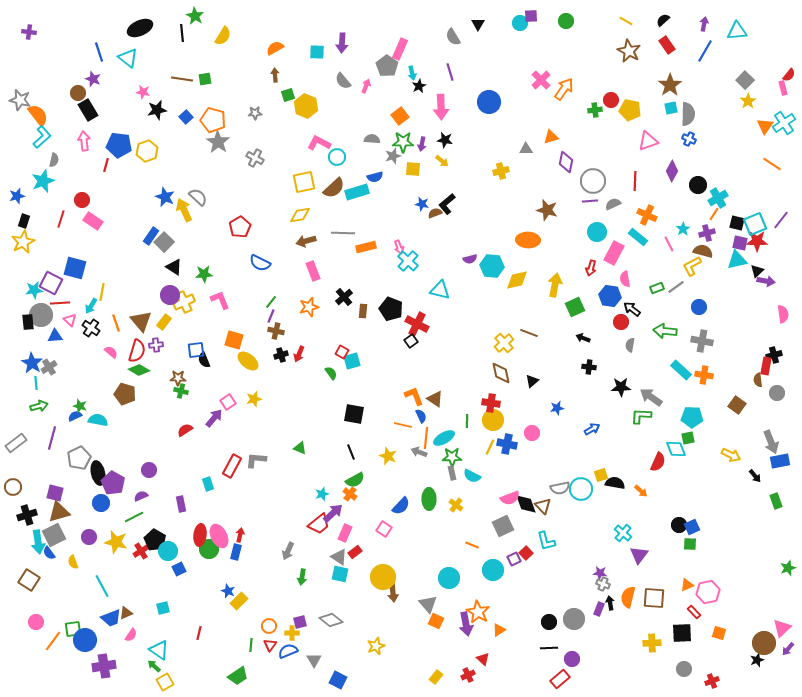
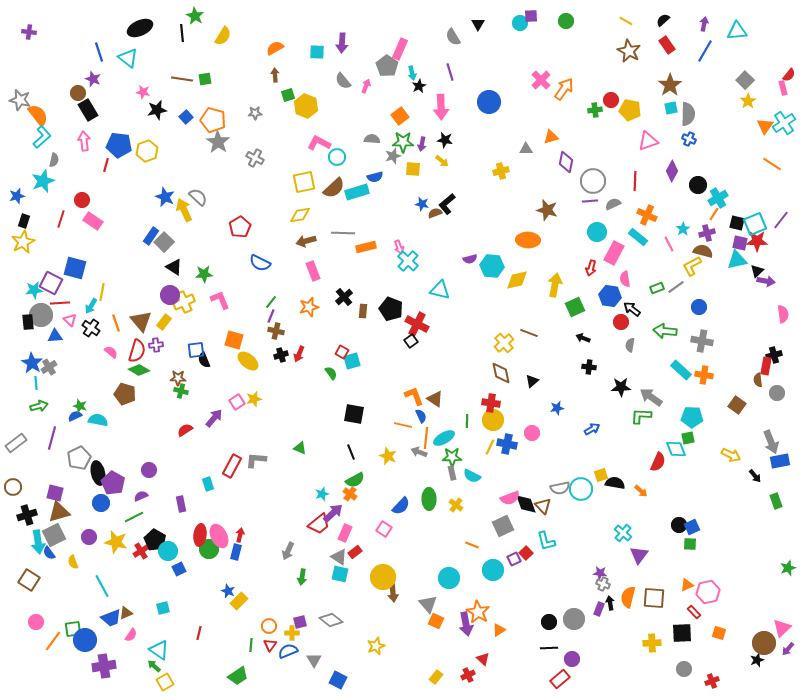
pink square at (228, 402): moved 9 px right
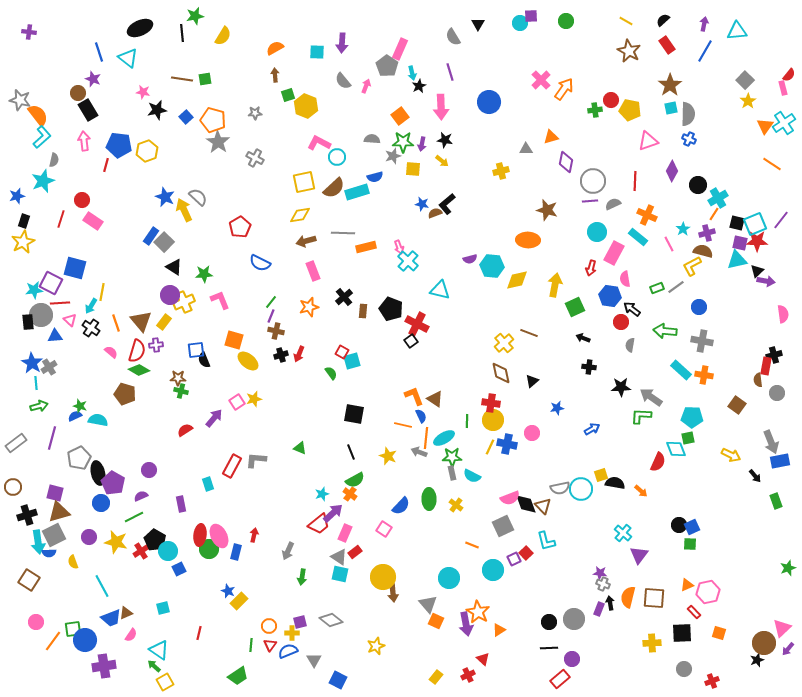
green star at (195, 16): rotated 30 degrees clockwise
red arrow at (240, 535): moved 14 px right
blue semicircle at (49, 553): rotated 56 degrees counterclockwise
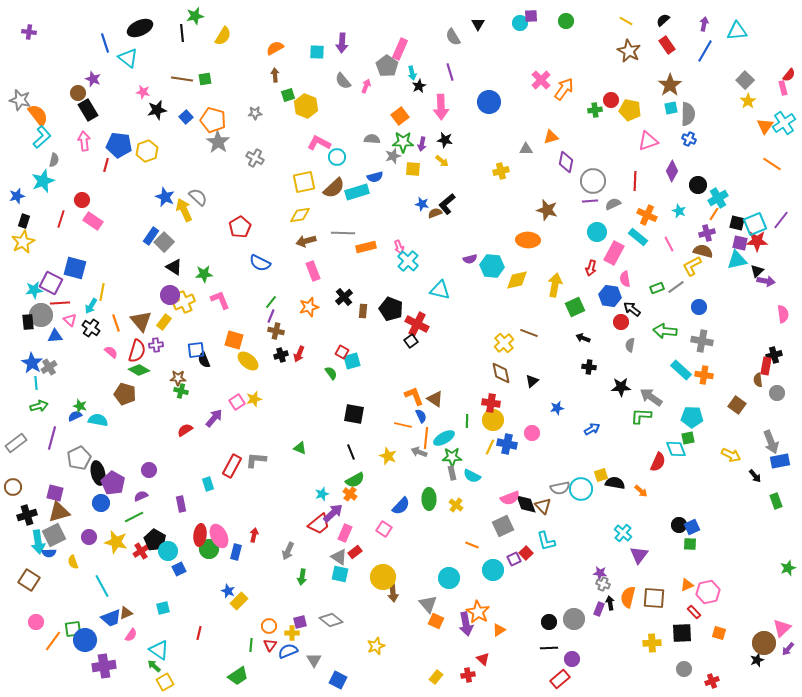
blue line at (99, 52): moved 6 px right, 9 px up
cyan star at (683, 229): moved 4 px left, 18 px up; rotated 16 degrees counterclockwise
red cross at (468, 675): rotated 16 degrees clockwise
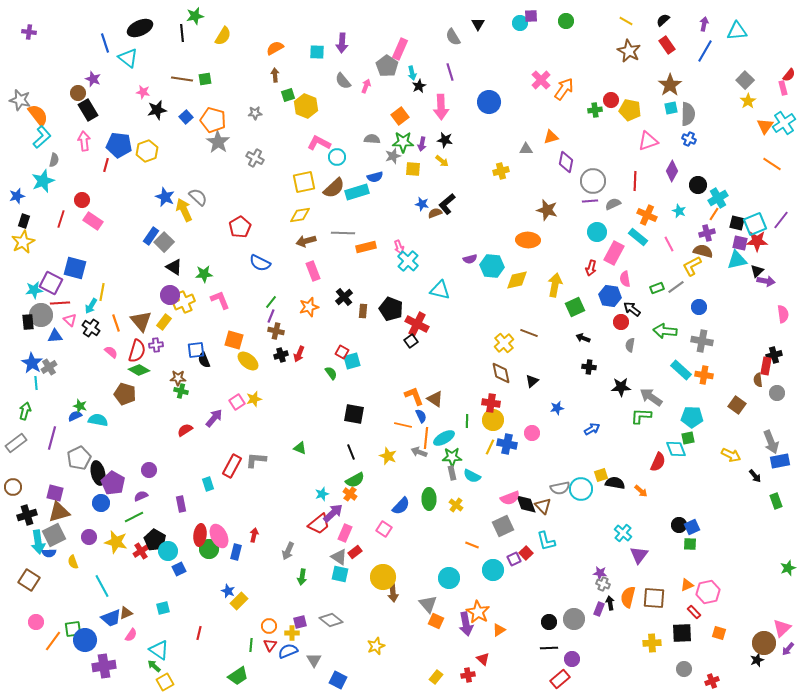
green arrow at (39, 406): moved 14 px left, 5 px down; rotated 60 degrees counterclockwise
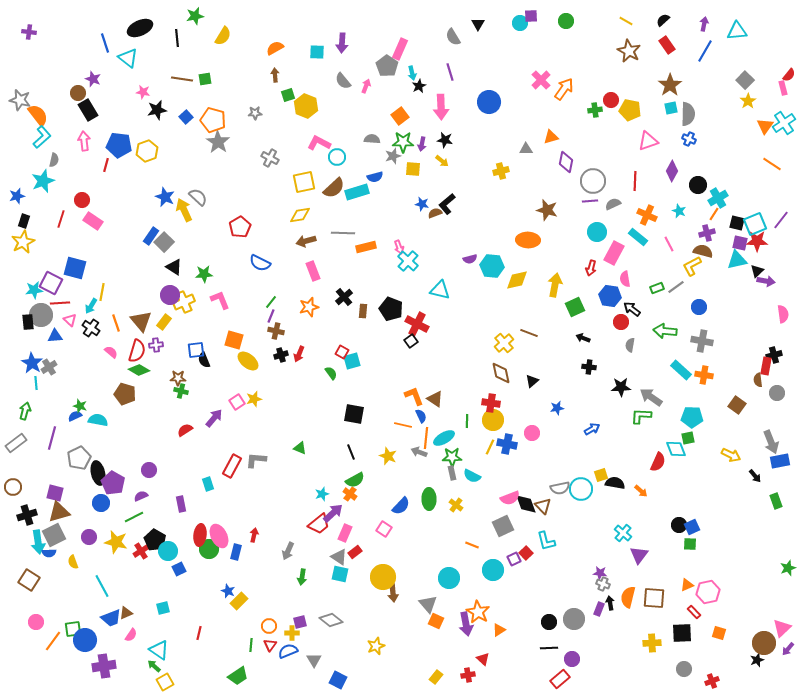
black line at (182, 33): moved 5 px left, 5 px down
gray cross at (255, 158): moved 15 px right
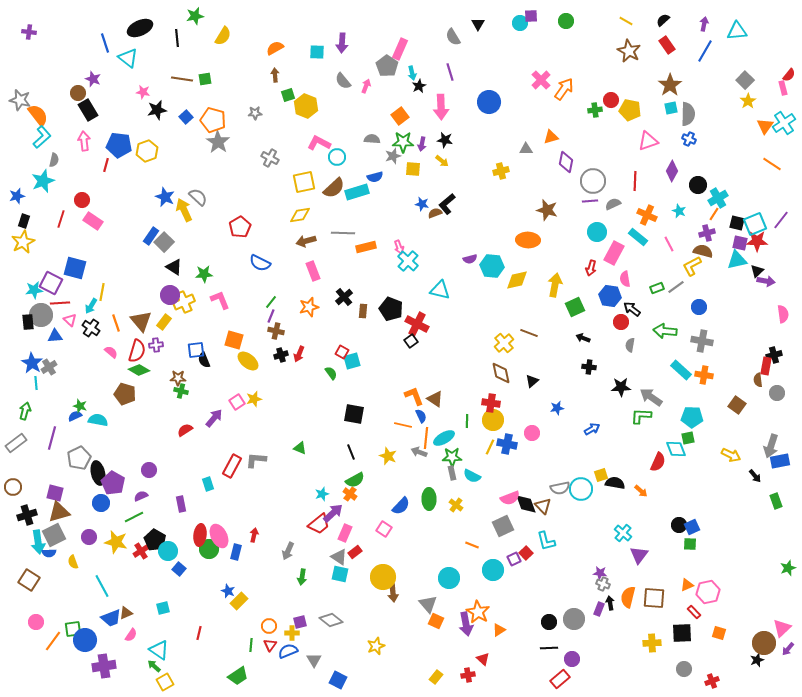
gray arrow at (771, 442): moved 4 px down; rotated 40 degrees clockwise
blue square at (179, 569): rotated 24 degrees counterclockwise
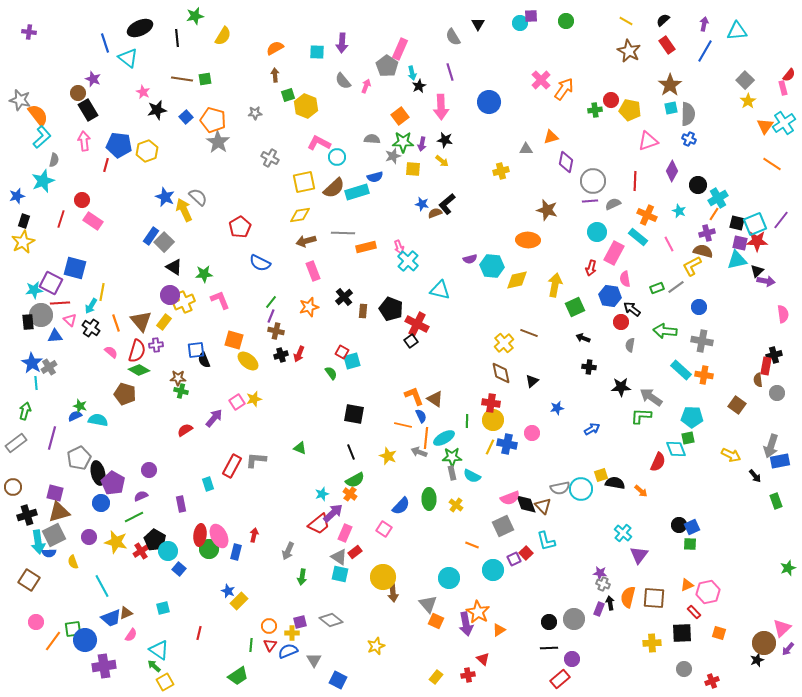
pink star at (143, 92): rotated 16 degrees clockwise
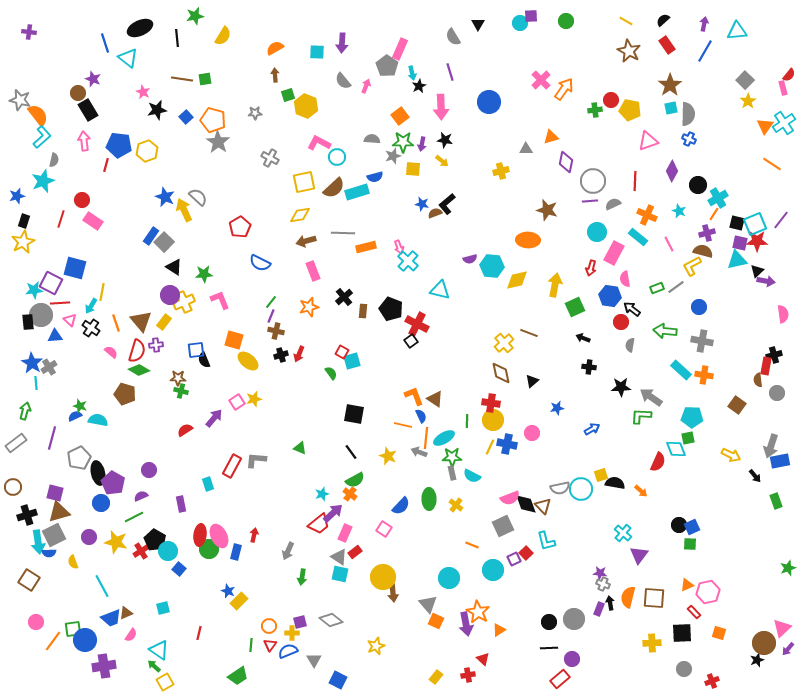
black line at (351, 452): rotated 14 degrees counterclockwise
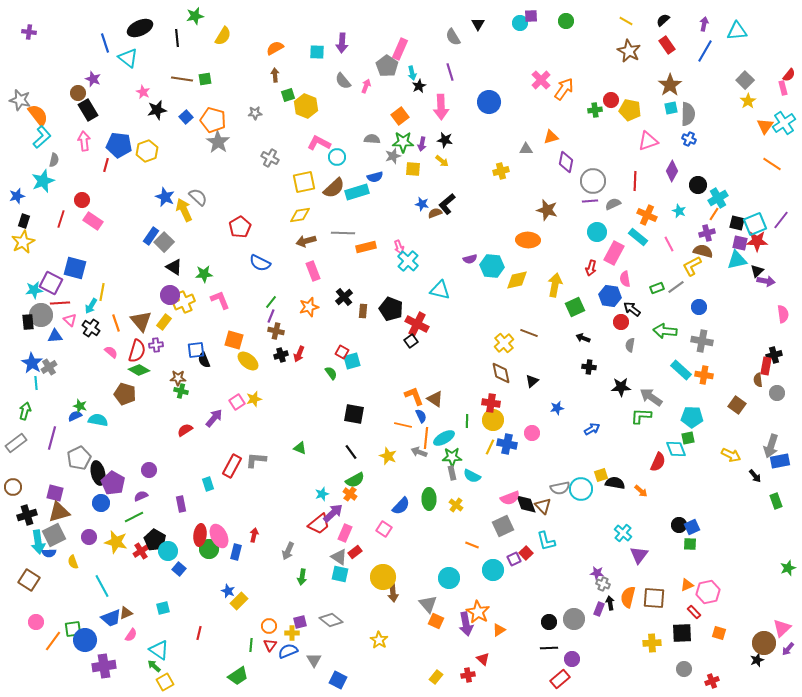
purple star at (600, 573): moved 3 px left
yellow star at (376, 646): moved 3 px right, 6 px up; rotated 18 degrees counterclockwise
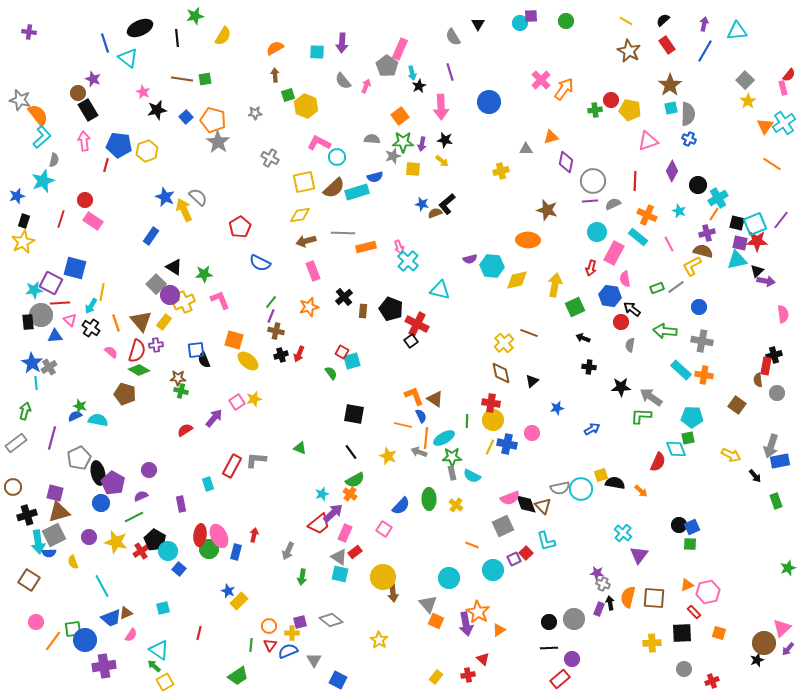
red circle at (82, 200): moved 3 px right
gray square at (164, 242): moved 8 px left, 42 px down
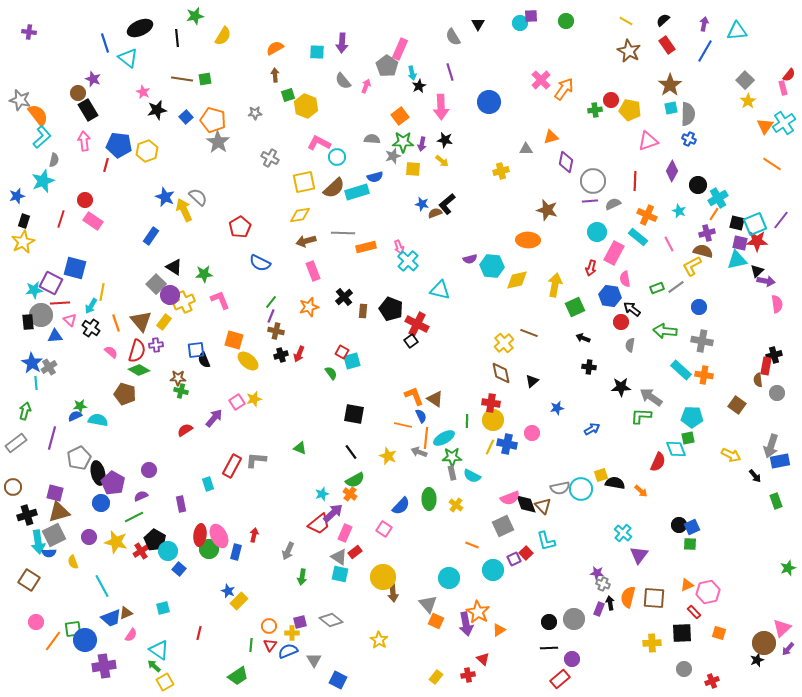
pink semicircle at (783, 314): moved 6 px left, 10 px up
green star at (80, 406): rotated 24 degrees counterclockwise
